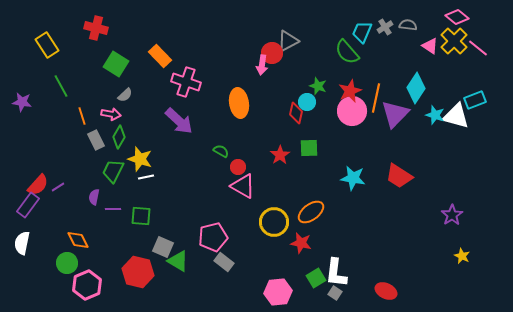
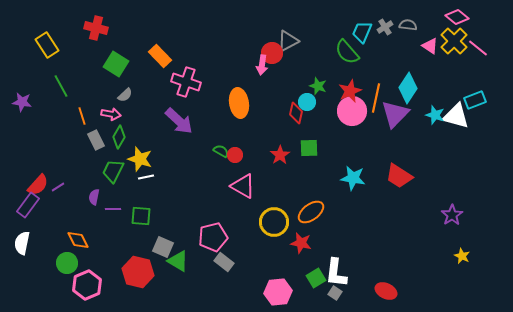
cyan diamond at (416, 88): moved 8 px left
red circle at (238, 167): moved 3 px left, 12 px up
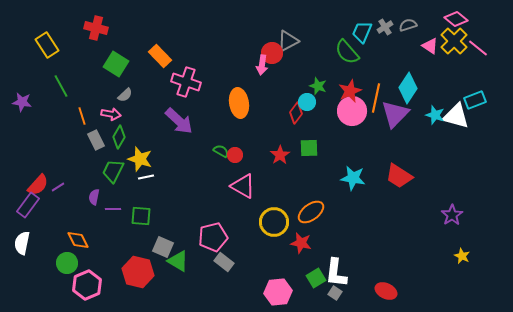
pink diamond at (457, 17): moved 1 px left, 2 px down
gray semicircle at (408, 25): rotated 24 degrees counterclockwise
red diamond at (296, 113): rotated 25 degrees clockwise
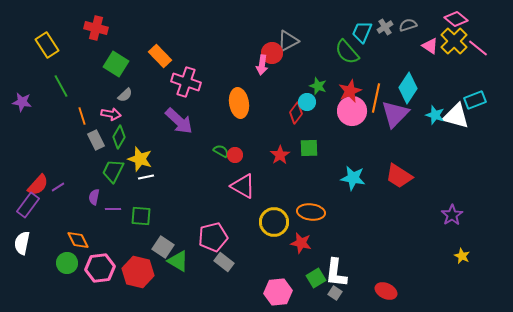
orange ellipse at (311, 212): rotated 44 degrees clockwise
gray square at (163, 247): rotated 10 degrees clockwise
pink hexagon at (87, 285): moved 13 px right, 17 px up; rotated 16 degrees clockwise
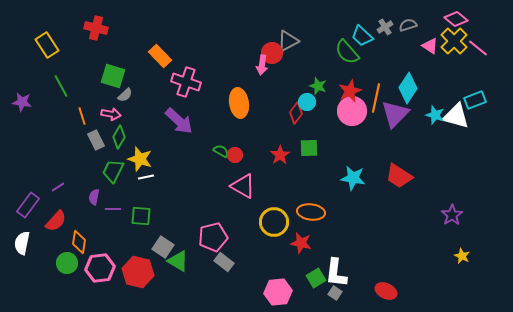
cyan trapezoid at (362, 32): moved 4 px down; rotated 70 degrees counterclockwise
green square at (116, 64): moved 3 px left, 12 px down; rotated 15 degrees counterclockwise
red semicircle at (38, 185): moved 18 px right, 36 px down
orange diamond at (78, 240): moved 1 px right, 2 px down; rotated 35 degrees clockwise
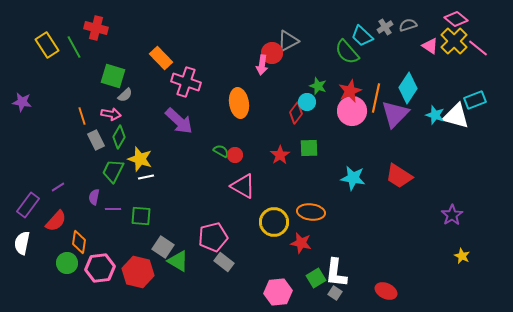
orange rectangle at (160, 56): moved 1 px right, 2 px down
green line at (61, 86): moved 13 px right, 39 px up
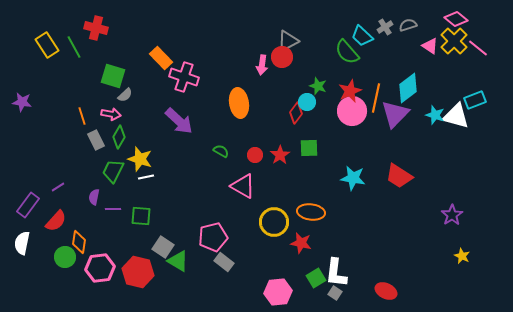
red circle at (272, 53): moved 10 px right, 4 px down
pink cross at (186, 82): moved 2 px left, 5 px up
cyan diamond at (408, 88): rotated 20 degrees clockwise
red circle at (235, 155): moved 20 px right
green circle at (67, 263): moved 2 px left, 6 px up
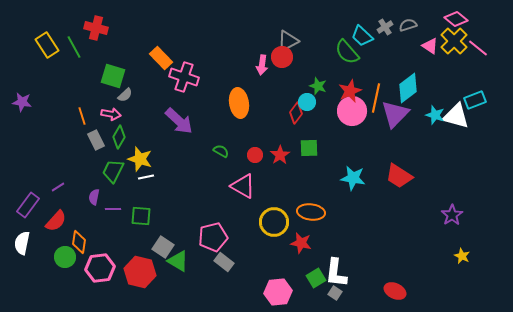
red hexagon at (138, 272): moved 2 px right
red ellipse at (386, 291): moved 9 px right
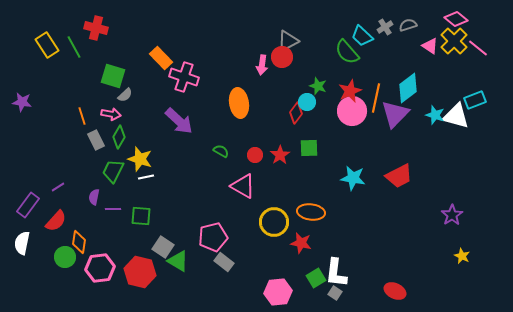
red trapezoid at (399, 176): rotated 60 degrees counterclockwise
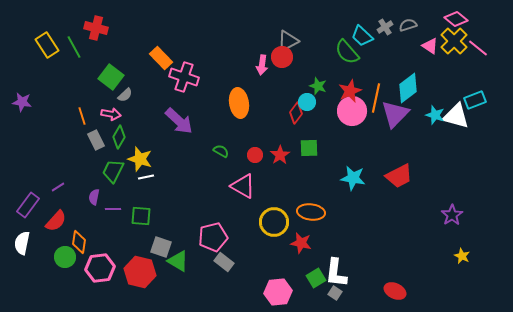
green square at (113, 76): moved 2 px left, 1 px down; rotated 20 degrees clockwise
gray square at (163, 247): moved 2 px left; rotated 15 degrees counterclockwise
